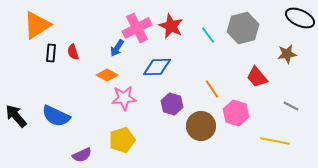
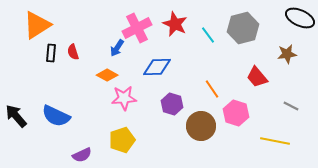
red star: moved 4 px right, 2 px up
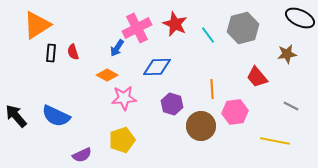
orange line: rotated 30 degrees clockwise
pink hexagon: moved 1 px left, 1 px up; rotated 25 degrees counterclockwise
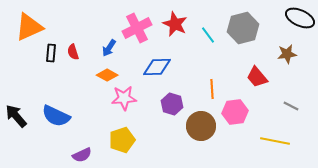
orange triangle: moved 8 px left, 2 px down; rotated 8 degrees clockwise
blue arrow: moved 8 px left
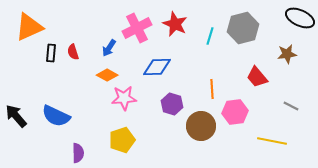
cyan line: moved 2 px right, 1 px down; rotated 54 degrees clockwise
yellow line: moved 3 px left
purple semicircle: moved 4 px left, 2 px up; rotated 66 degrees counterclockwise
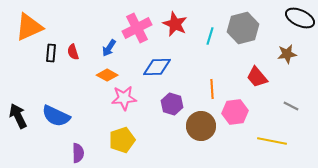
black arrow: moved 2 px right; rotated 15 degrees clockwise
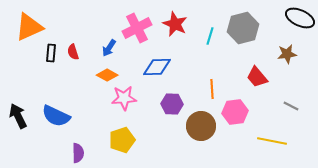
purple hexagon: rotated 15 degrees counterclockwise
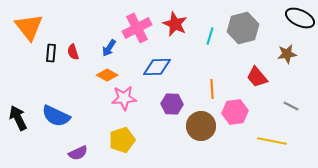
orange triangle: rotated 44 degrees counterclockwise
black arrow: moved 2 px down
purple semicircle: rotated 66 degrees clockwise
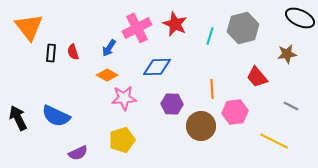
yellow line: moved 2 px right; rotated 16 degrees clockwise
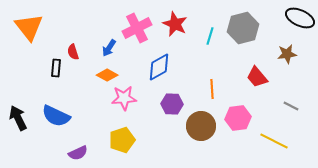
black rectangle: moved 5 px right, 15 px down
blue diamond: moved 2 px right; rotated 28 degrees counterclockwise
pink hexagon: moved 3 px right, 6 px down
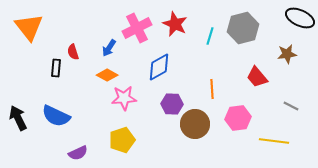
brown circle: moved 6 px left, 2 px up
yellow line: rotated 20 degrees counterclockwise
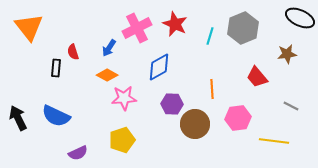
gray hexagon: rotated 8 degrees counterclockwise
